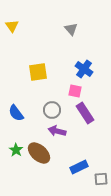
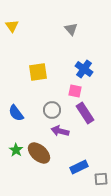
purple arrow: moved 3 px right
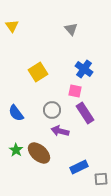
yellow square: rotated 24 degrees counterclockwise
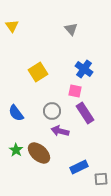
gray circle: moved 1 px down
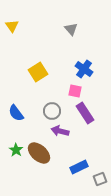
gray square: moved 1 px left; rotated 16 degrees counterclockwise
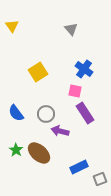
gray circle: moved 6 px left, 3 px down
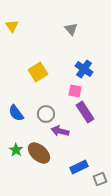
purple rectangle: moved 1 px up
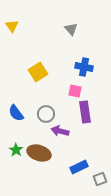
blue cross: moved 2 px up; rotated 24 degrees counterclockwise
purple rectangle: rotated 25 degrees clockwise
brown ellipse: rotated 25 degrees counterclockwise
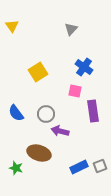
gray triangle: rotated 24 degrees clockwise
blue cross: rotated 24 degrees clockwise
purple rectangle: moved 8 px right, 1 px up
green star: moved 18 px down; rotated 16 degrees counterclockwise
gray square: moved 13 px up
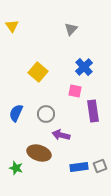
blue cross: rotated 12 degrees clockwise
yellow square: rotated 18 degrees counterclockwise
blue semicircle: rotated 60 degrees clockwise
purple arrow: moved 1 px right, 4 px down
blue rectangle: rotated 18 degrees clockwise
